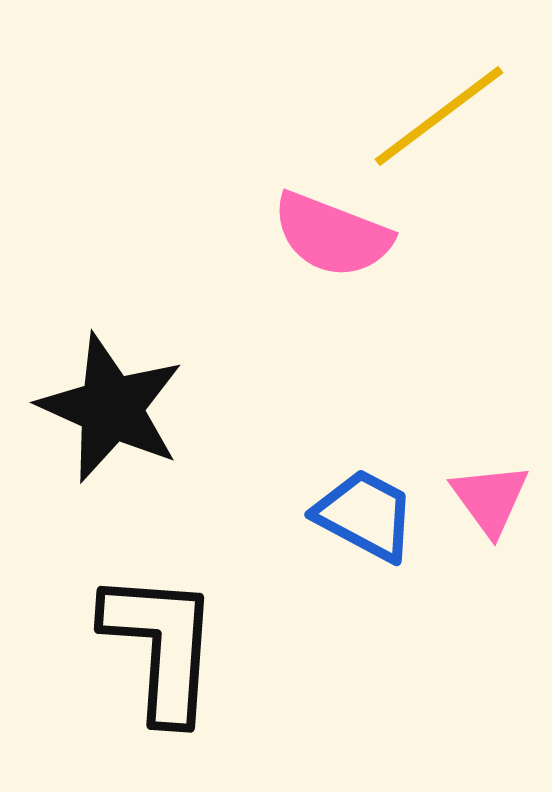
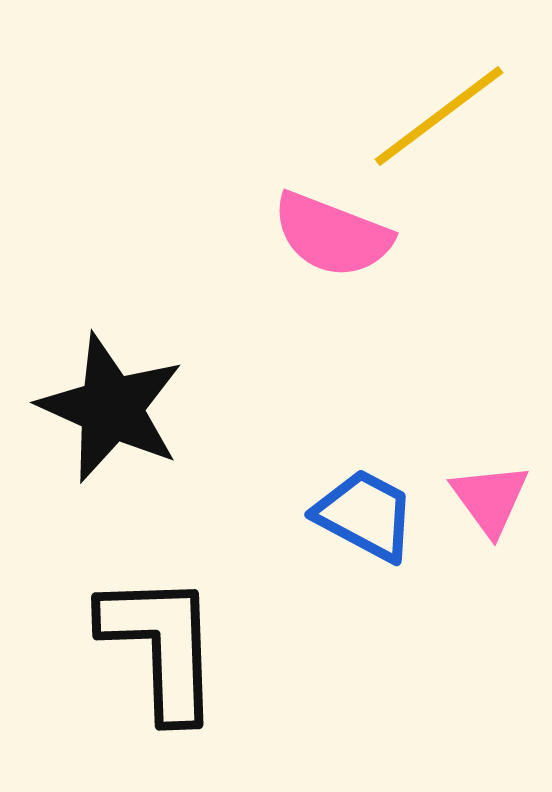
black L-shape: rotated 6 degrees counterclockwise
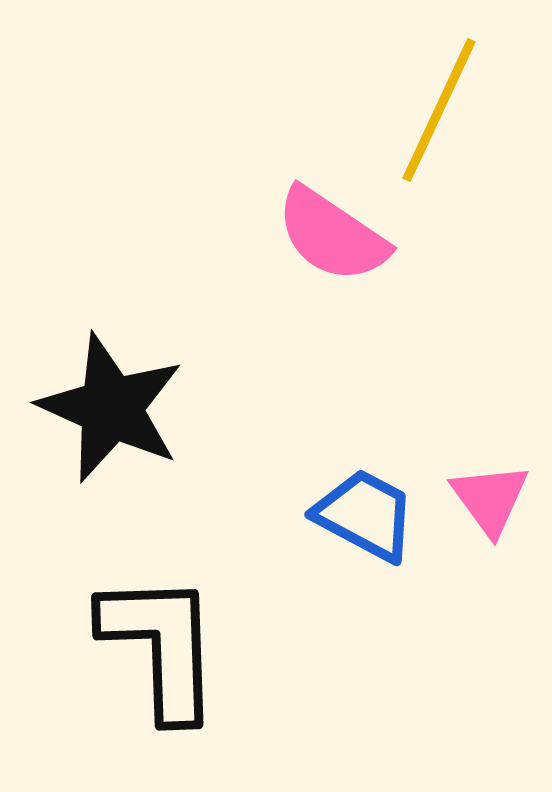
yellow line: moved 6 px up; rotated 28 degrees counterclockwise
pink semicircle: rotated 13 degrees clockwise
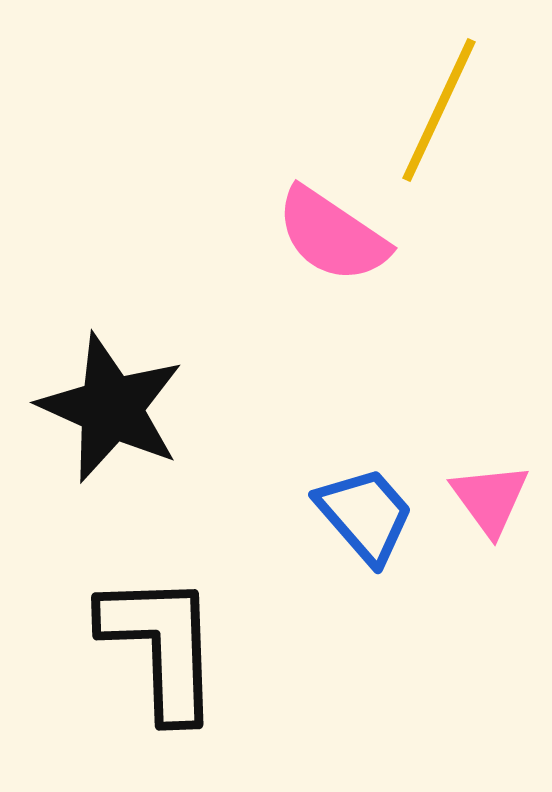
blue trapezoid: rotated 21 degrees clockwise
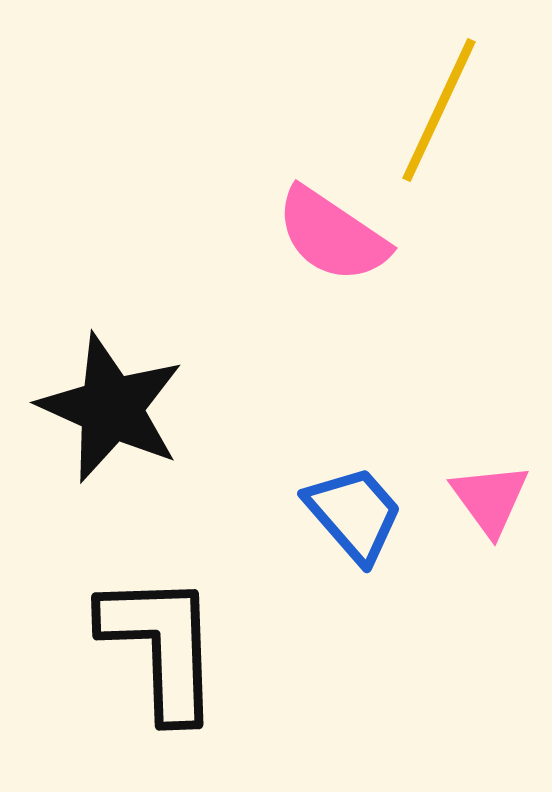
blue trapezoid: moved 11 px left, 1 px up
